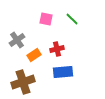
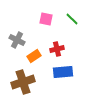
gray cross: rotated 28 degrees counterclockwise
orange rectangle: moved 1 px down
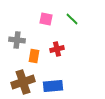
gray cross: rotated 21 degrees counterclockwise
orange rectangle: rotated 48 degrees counterclockwise
blue rectangle: moved 10 px left, 14 px down
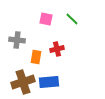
orange rectangle: moved 2 px right, 1 px down
blue rectangle: moved 4 px left, 4 px up
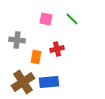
brown cross: rotated 15 degrees counterclockwise
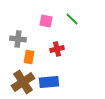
pink square: moved 2 px down
gray cross: moved 1 px right, 1 px up
orange rectangle: moved 7 px left
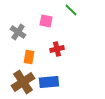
green line: moved 1 px left, 9 px up
gray cross: moved 7 px up; rotated 28 degrees clockwise
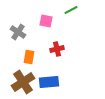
green line: rotated 72 degrees counterclockwise
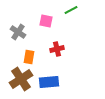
brown cross: moved 2 px left, 3 px up
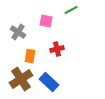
orange rectangle: moved 1 px right, 1 px up
blue rectangle: rotated 48 degrees clockwise
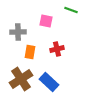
green line: rotated 48 degrees clockwise
gray cross: rotated 35 degrees counterclockwise
orange rectangle: moved 4 px up
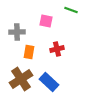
gray cross: moved 1 px left
orange rectangle: moved 1 px left
